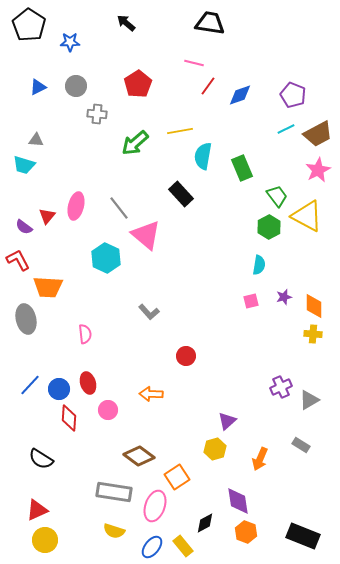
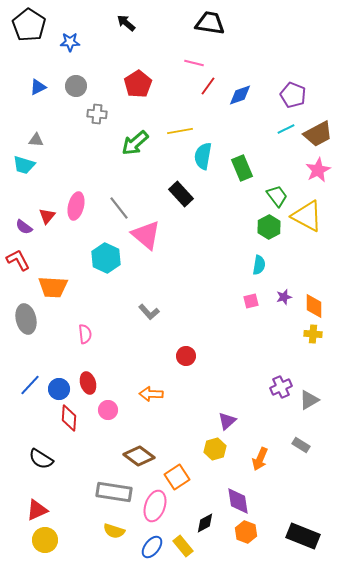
orange trapezoid at (48, 287): moved 5 px right
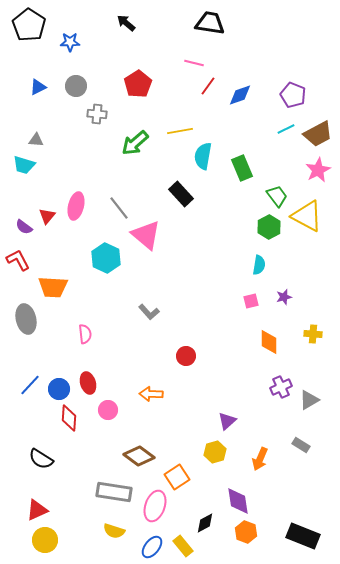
orange diamond at (314, 306): moved 45 px left, 36 px down
yellow hexagon at (215, 449): moved 3 px down
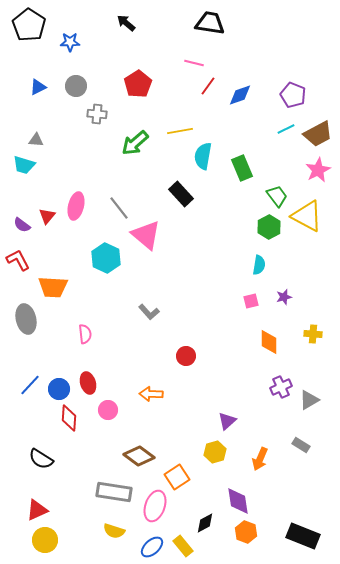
purple semicircle at (24, 227): moved 2 px left, 2 px up
blue ellipse at (152, 547): rotated 10 degrees clockwise
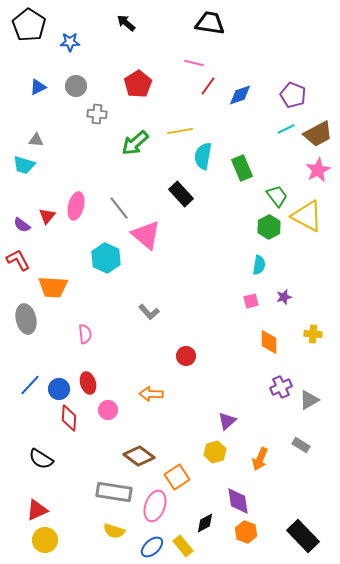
black rectangle at (303, 536): rotated 24 degrees clockwise
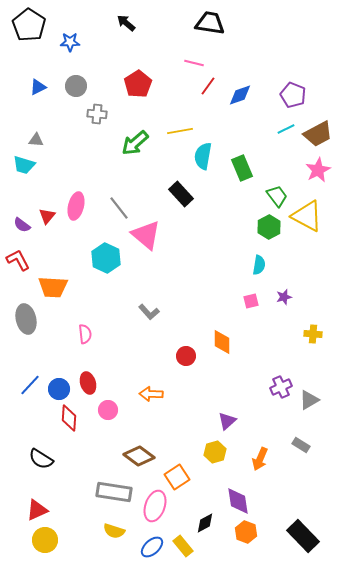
orange diamond at (269, 342): moved 47 px left
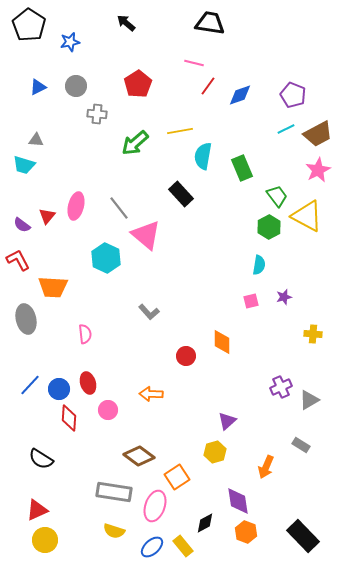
blue star at (70, 42): rotated 12 degrees counterclockwise
orange arrow at (260, 459): moved 6 px right, 8 px down
